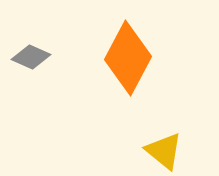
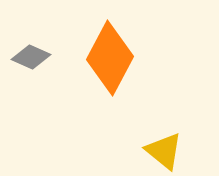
orange diamond: moved 18 px left
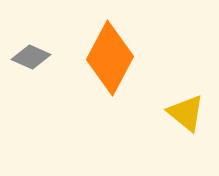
yellow triangle: moved 22 px right, 38 px up
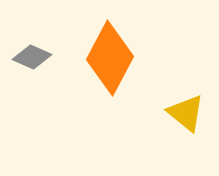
gray diamond: moved 1 px right
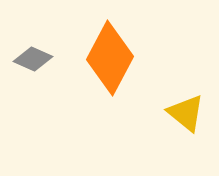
gray diamond: moved 1 px right, 2 px down
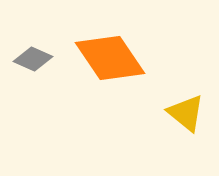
orange diamond: rotated 62 degrees counterclockwise
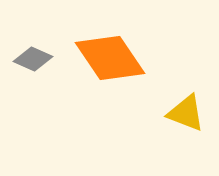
yellow triangle: rotated 18 degrees counterclockwise
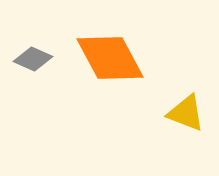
orange diamond: rotated 6 degrees clockwise
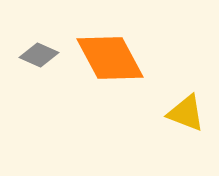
gray diamond: moved 6 px right, 4 px up
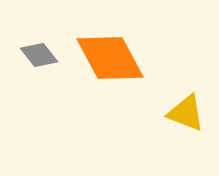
gray diamond: rotated 27 degrees clockwise
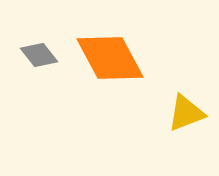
yellow triangle: rotated 42 degrees counterclockwise
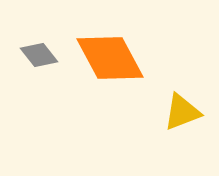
yellow triangle: moved 4 px left, 1 px up
